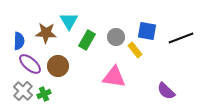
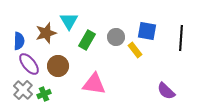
brown star: rotated 20 degrees counterclockwise
black line: rotated 65 degrees counterclockwise
purple ellipse: moved 1 px left; rotated 10 degrees clockwise
pink triangle: moved 20 px left, 7 px down
gray cross: moved 1 px up
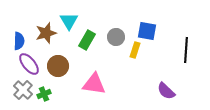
black line: moved 5 px right, 12 px down
yellow rectangle: rotated 56 degrees clockwise
